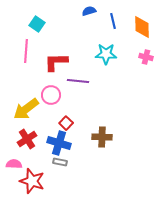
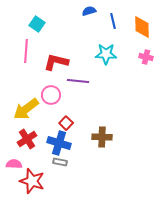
red L-shape: rotated 15 degrees clockwise
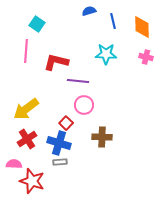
pink circle: moved 33 px right, 10 px down
gray rectangle: rotated 16 degrees counterclockwise
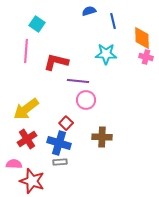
orange diamond: moved 11 px down
pink circle: moved 2 px right, 5 px up
